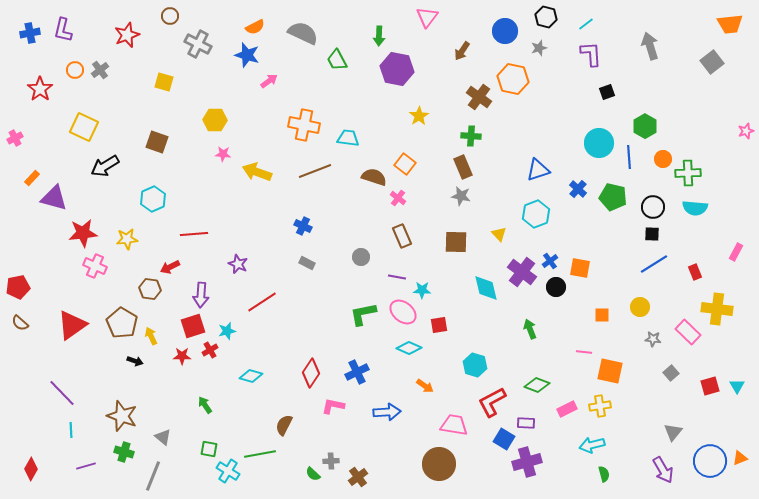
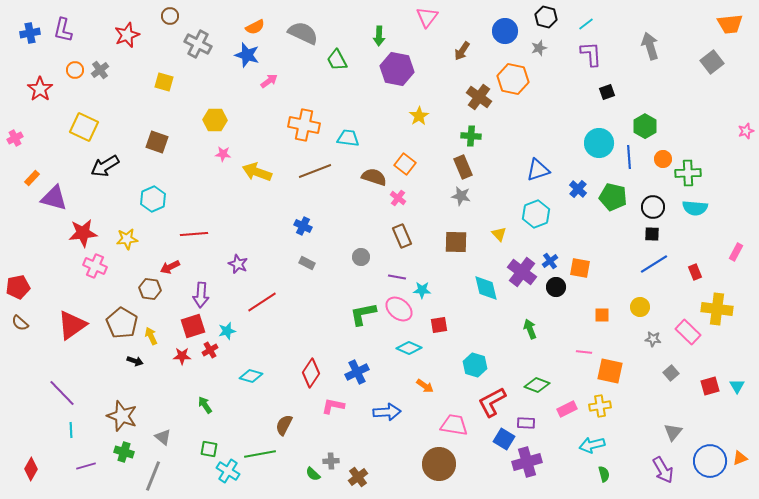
pink ellipse at (403, 312): moved 4 px left, 3 px up
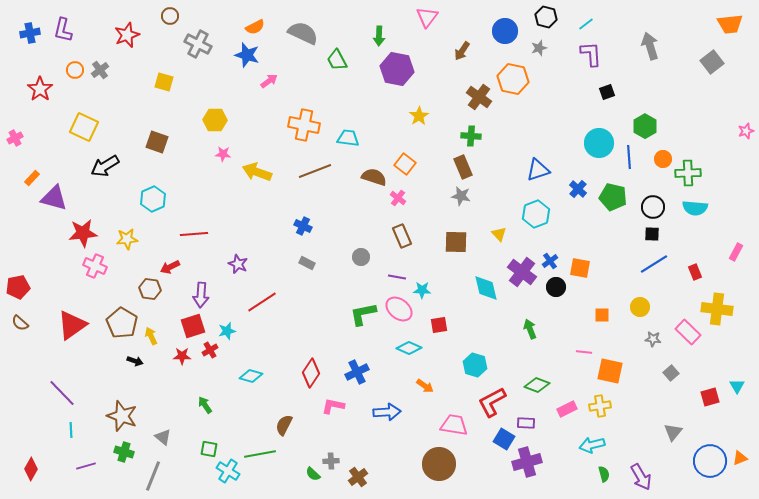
red square at (710, 386): moved 11 px down
purple arrow at (663, 470): moved 22 px left, 7 px down
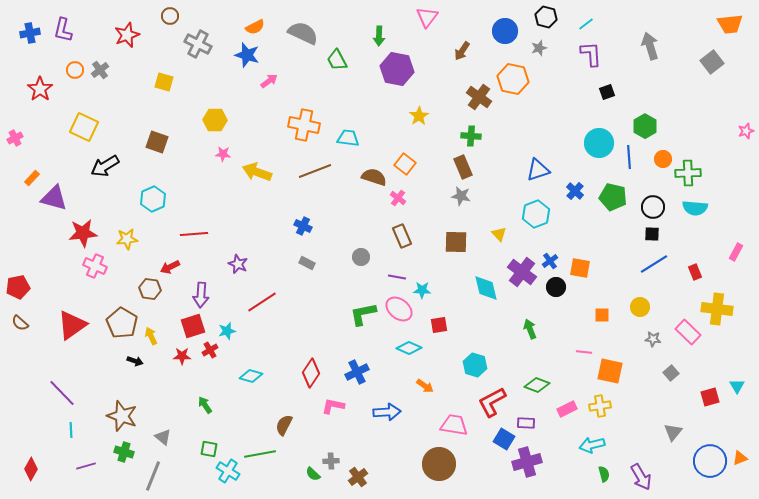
blue cross at (578, 189): moved 3 px left, 2 px down
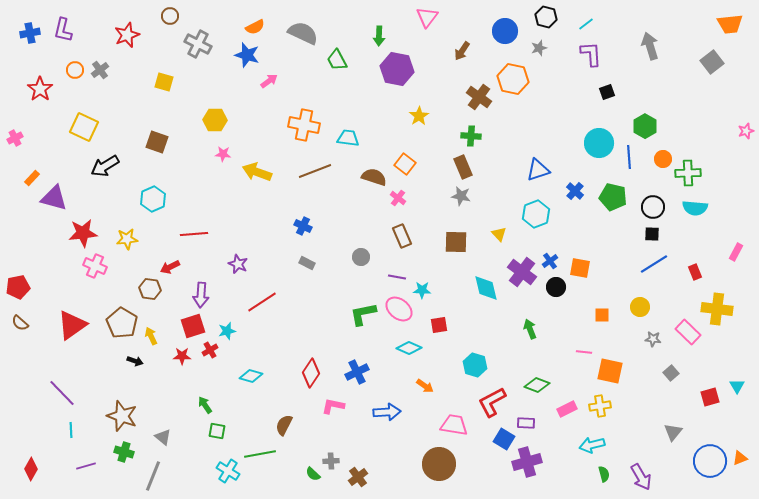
green square at (209, 449): moved 8 px right, 18 px up
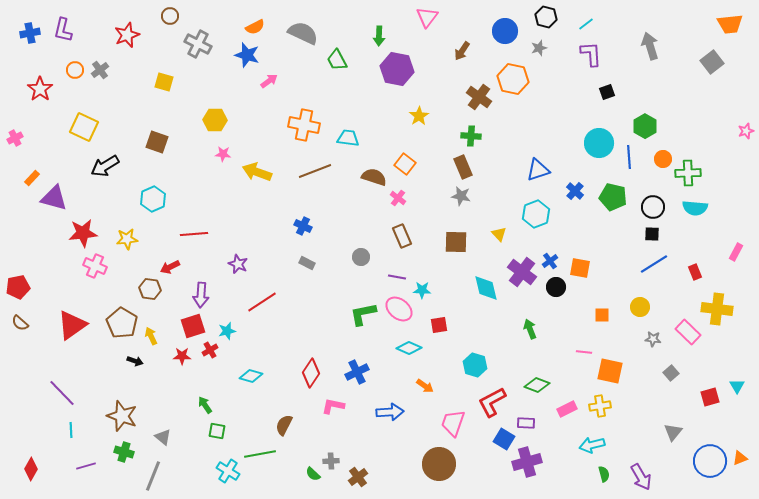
blue arrow at (387, 412): moved 3 px right
pink trapezoid at (454, 425): moved 1 px left, 2 px up; rotated 80 degrees counterclockwise
